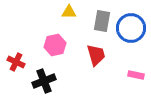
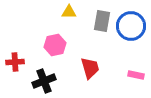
blue circle: moved 2 px up
red trapezoid: moved 6 px left, 13 px down
red cross: moved 1 px left; rotated 30 degrees counterclockwise
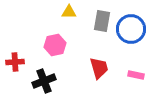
blue circle: moved 3 px down
red trapezoid: moved 9 px right
